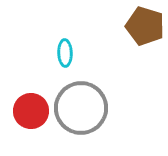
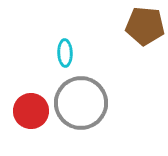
brown pentagon: rotated 12 degrees counterclockwise
gray circle: moved 5 px up
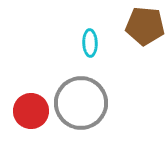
cyan ellipse: moved 25 px right, 10 px up
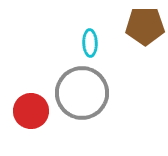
brown pentagon: rotated 6 degrees counterclockwise
gray circle: moved 1 px right, 10 px up
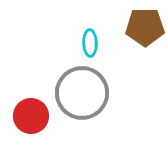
brown pentagon: moved 1 px down
red circle: moved 5 px down
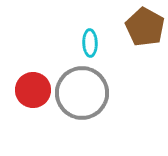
brown pentagon: rotated 30 degrees clockwise
red circle: moved 2 px right, 26 px up
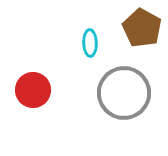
brown pentagon: moved 3 px left, 1 px down
gray circle: moved 42 px right
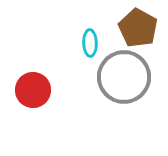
brown pentagon: moved 4 px left
gray circle: moved 16 px up
